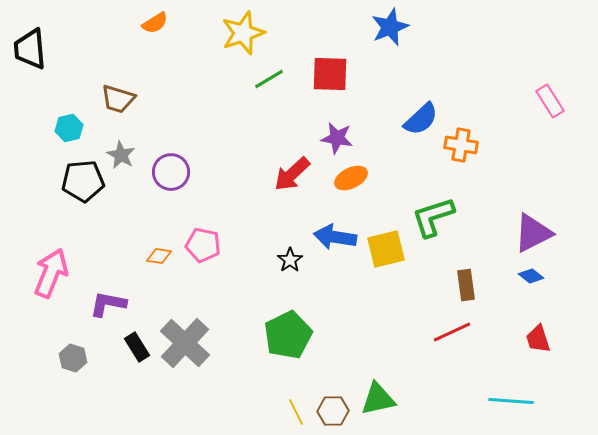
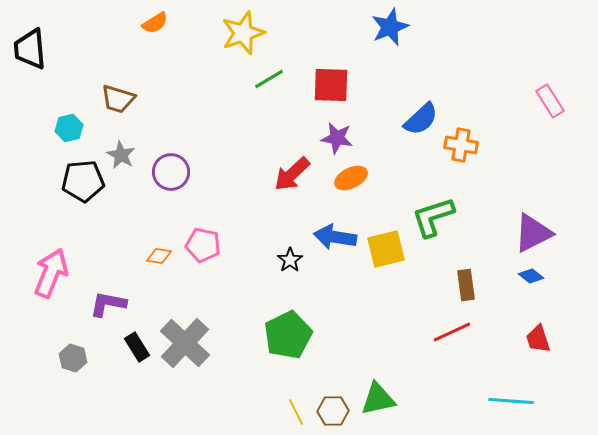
red square: moved 1 px right, 11 px down
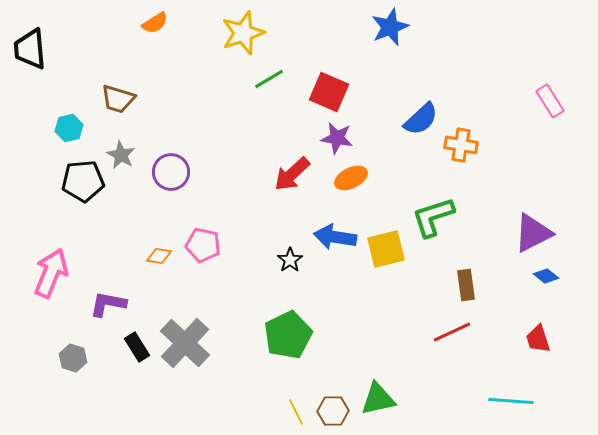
red square: moved 2 px left, 7 px down; rotated 21 degrees clockwise
blue diamond: moved 15 px right
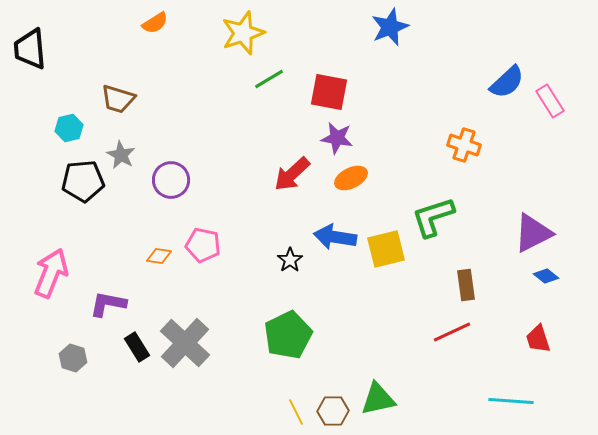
red square: rotated 12 degrees counterclockwise
blue semicircle: moved 86 px right, 37 px up
orange cross: moved 3 px right; rotated 8 degrees clockwise
purple circle: moved 8 px down
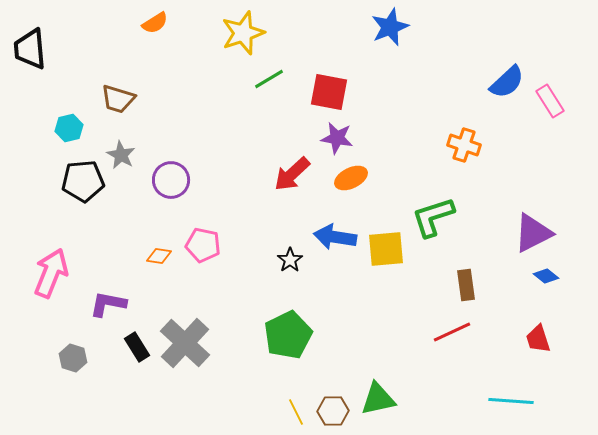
yellow square: rotated 9 degrees clockwise
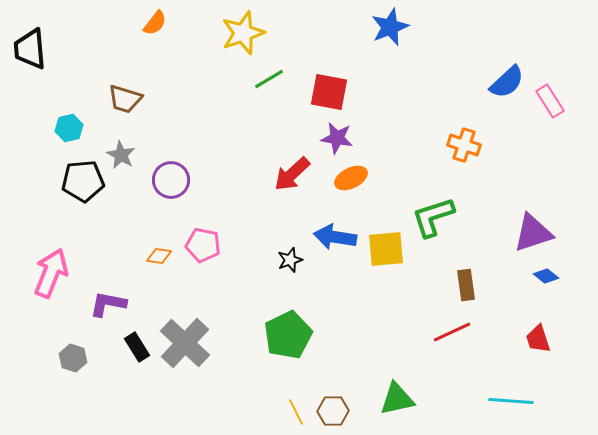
orange semicircle: rotated 20 degrees counterclockwise
brown trapezoid: moved 7 px right
purple triangle: rotated 9 degrees clockwise
black star: rotated 15 degrees clockwise
green triangle: moved 19 px right
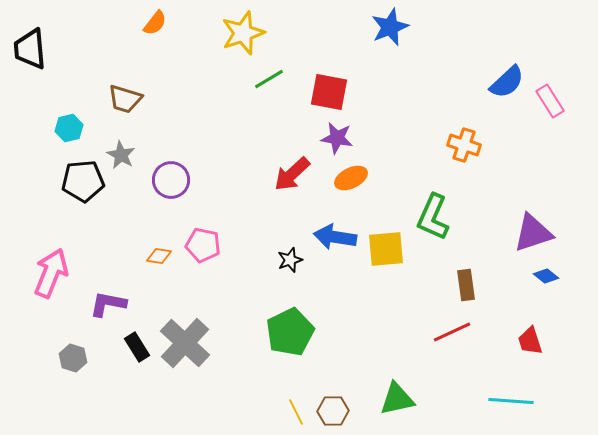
green L-shape: rotated 48 degrees counterclockwise
green pentagon: moved 2 px right, 3 px up
red trapezoid: moved 8 px left, 2 px down
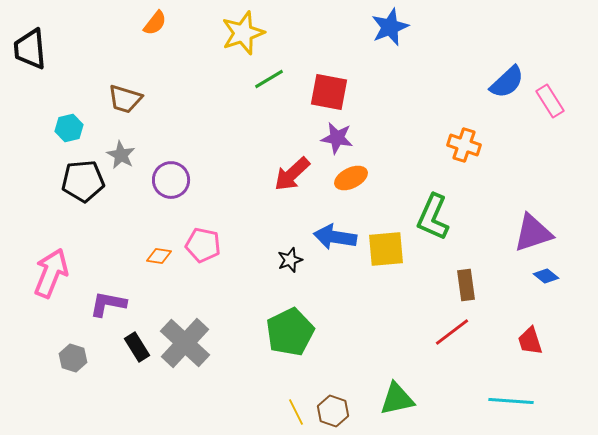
red line: rotated 12 degrees counterclockwise
brown hexagon: rotated 20 degrees clockwise
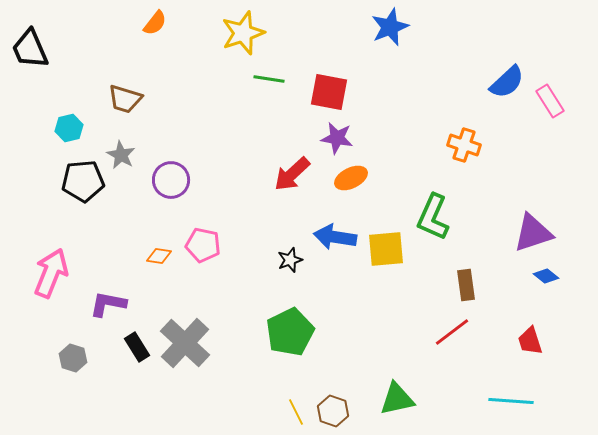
black trapezoid: rotated 18 degrees counterclockwise
green line: rotated 40 degrees clockwise
